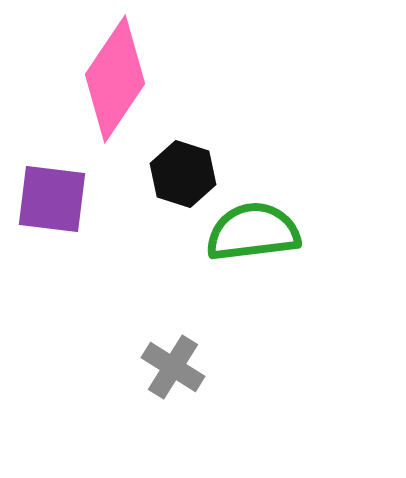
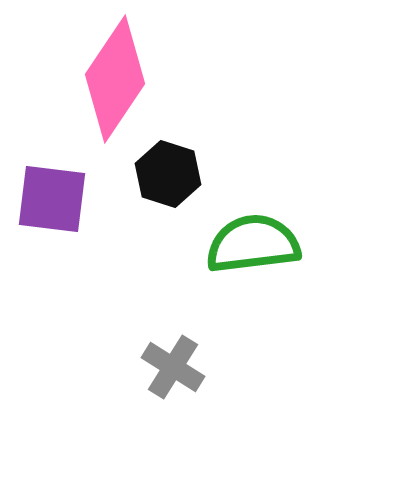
black hexagon: moved 15 px left
green semicircle: moved 12 px down
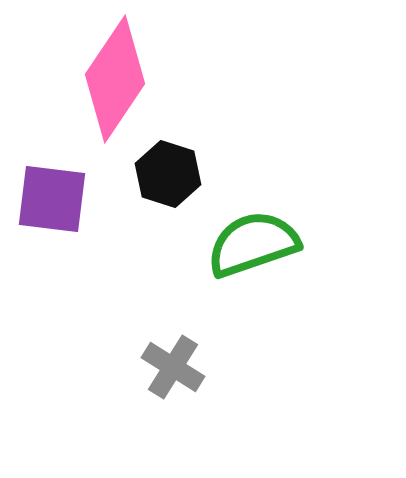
green semicircle: rotated 12 degrees counterclockwise
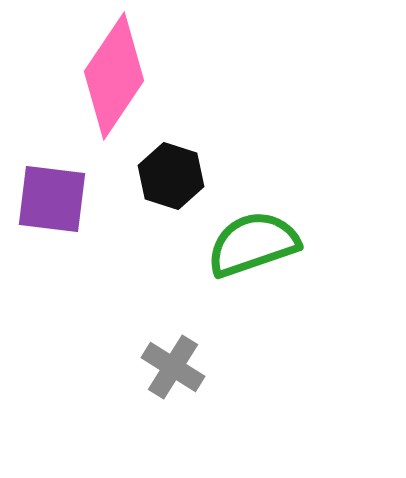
pink diamond: moved 1 px left, 3 px up
black hexagon: moved 3 px right, 2 px down
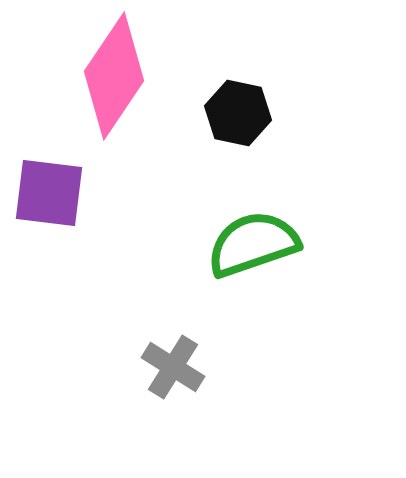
black hexagon: moved 67 px right, 63 px up; rotated 6 degrees counterclockwise
purple square: moved 3 px left, 6 px up
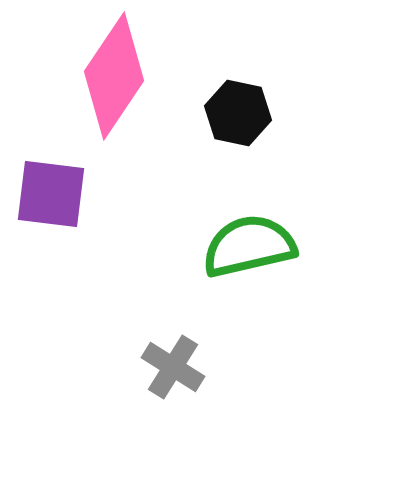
purple square: moved 2 px right, 1 px down
green semicircle: moved 4 px left, 2 px down; rotated 6 degrees clockwise
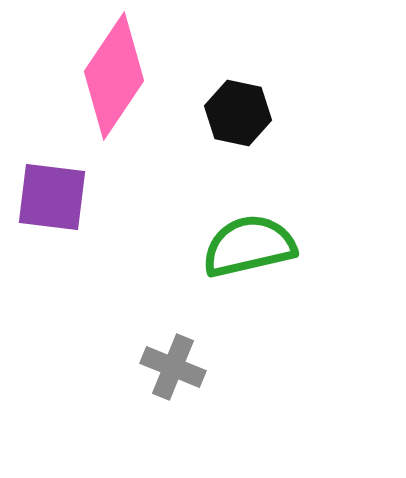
purple square: moved 1 px right, 3 px down
gray cross: rotated 10 degrees counterclockwise
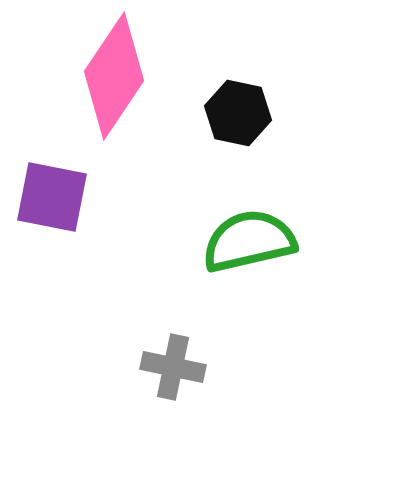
purple square: rotated 4 degrees clockwise
green semicircle: moved 5 px up
gray cross: rotated 10 degrees counterclockwise
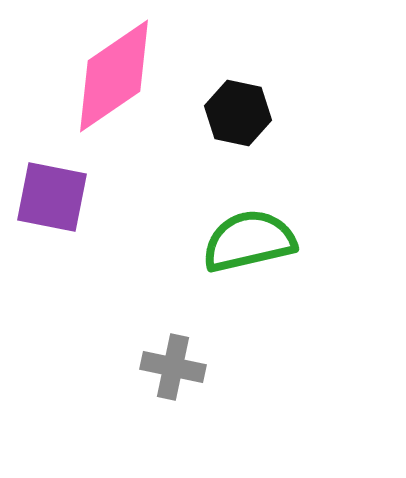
pink diamond: rotated 22 degrees clockwise
